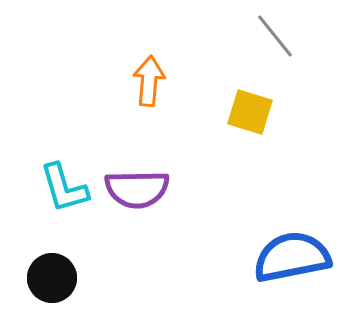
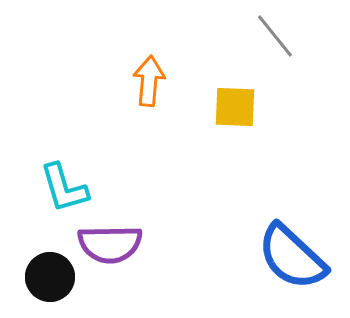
yellow square: moved 15 px left, 5 px up; rotated 15 degrees counterclockwise
purple semicircle: moved 27 px left, 55 px down
blue semicircle: rotated 126 degrees counterclockwise
black circle: moved 2 px left, 1 px up
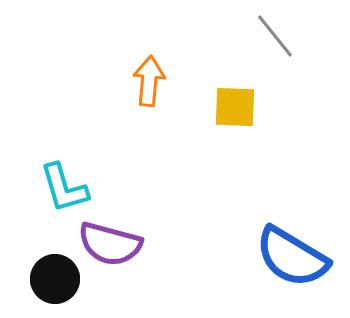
purple semicircle: rotated 16 degrees clockwise
blue semicircle: rotated 12 degrees counterclockwise
black circle: moved 5 px right, 2 px down
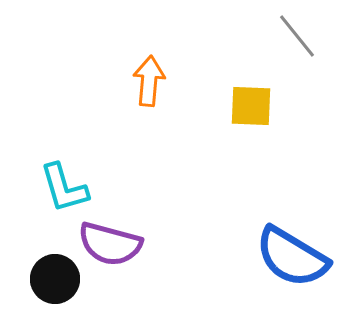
gray line: moved 22 px right
yellow square: moved 16 px right, 1 px up
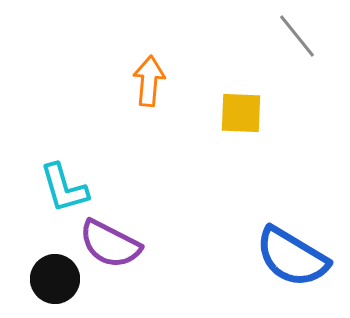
yellow square: moved 10 px left, 7 px down
purple semicircle: rotated 12 degrees clockwise
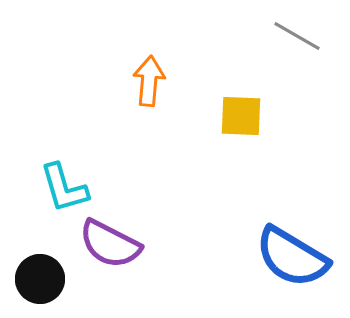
gray line: rotated 21 degrees counterclockwise
yellow square: moved 3 px down
black circle: moved 15 px left
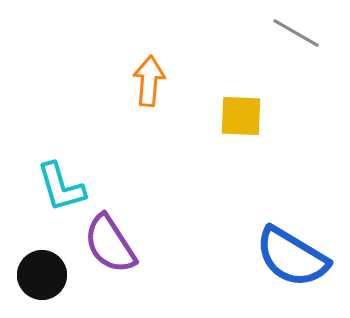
gray line: moved 1 px left, 3 px up
cyan L-shape: moved 3 px left, 1 px up
purple semicircle: rotated 30 degrees clockwise
black circle: moved 2 px right, 4 px up
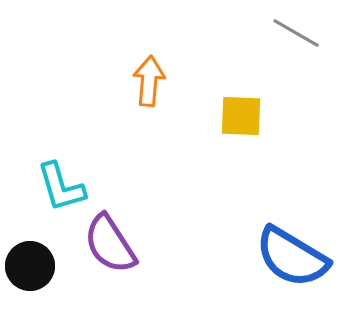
black circle: moved 12 px left, 9 px up
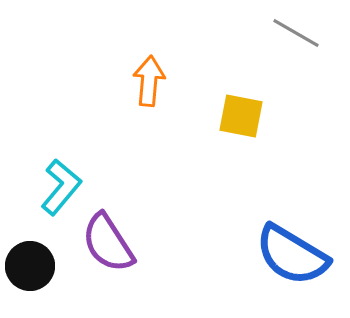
yellow square: rotated 9 degrees clockwise
cyan L-shape: rotated 124 degrees counterclockwise
purple semicircle: moved 2 px left, 1 px up
blue semicircle: moved 2 px up
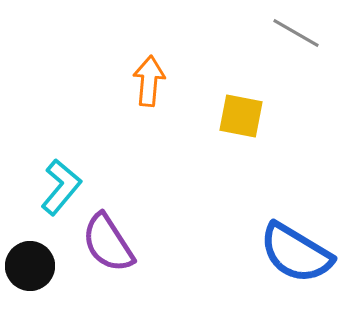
blue semicircle: moved 4 px right, 2 px up
